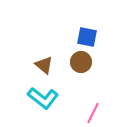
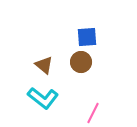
blue square: rotated 15 degrees counterclockwise
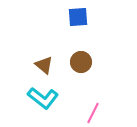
blue square: moved 9 px left, 20 px up
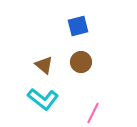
blue square: moved 9 px down; rotated 10 degrees counterclockwise
cyan L-shape: moved 1 px down
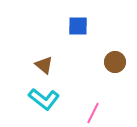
blue square: rotated 15 degrees clockwise
brown circle: moved 34 px right
cyan L-shape: moved 1 px right
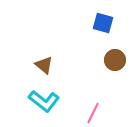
blue square: moved 25 px right, 3 px up; rotated 15 degrees clockwise
brown circle: moved 2 px up
cyan L-shape: moved 2 px down
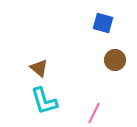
brown triangle: moved 5 px left, 3 px down
cyan L-shape: rotated 36 degrees clockwise
pink line: moved 1 px right
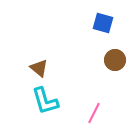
cyan L-shape: moved 1 px right
